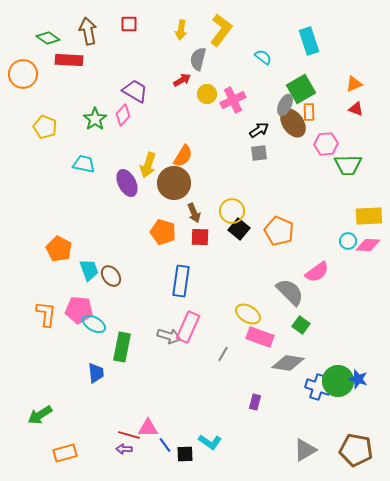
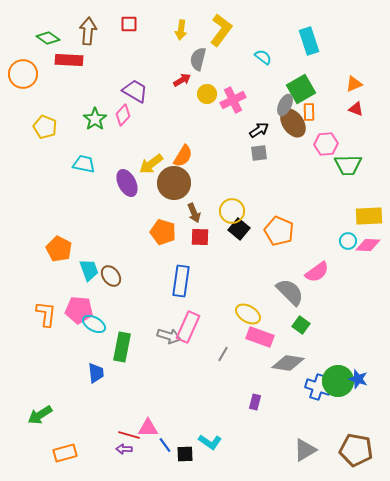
brown arrow at (88, 31): rotated 16 degrees clockwise
yellow arrow at (148, 165): moved 3 px right, 1 px up; rotated 35 degrees clockwise
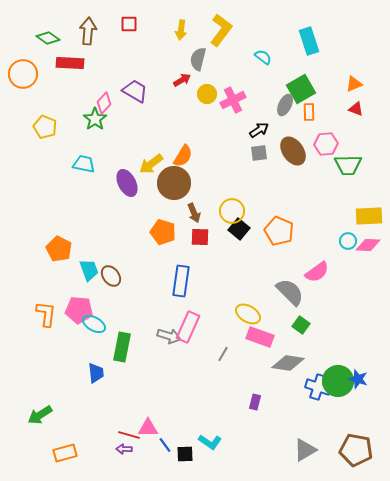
red rectangle at (69, 60): moved 1 px right, 3 px down
pink diamond at (123, 115): moved 19 px left, 12 px up
brown ellipse at (293, 123): moved 28 px down
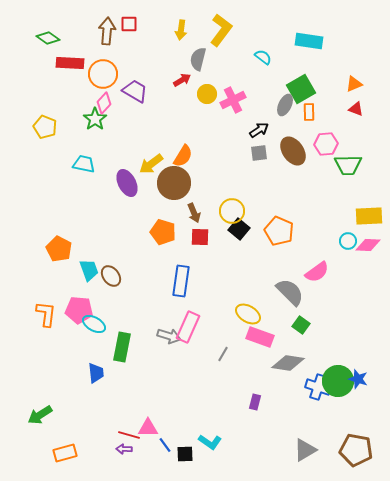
brown arrow at (88, 31): moved 19 px right
cyan rectangle at (309, 41): rotated 64 degrees counterclockwise
orange circle at (23, 74): moved 80 px right
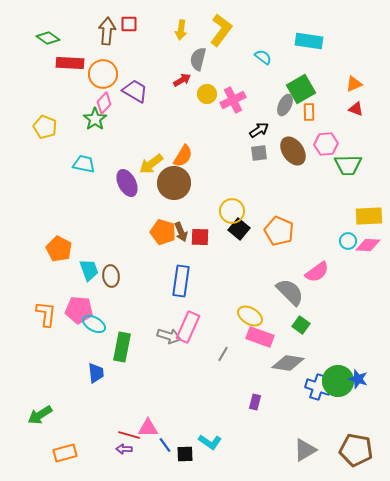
brown arrow at (194, 213): moved 13 px left, 19 px down
brown ellipse at (111, 276): rotated 30 degrees clockwise
yellow ellipse at (248, 314): moved 2 px right, 2 px down
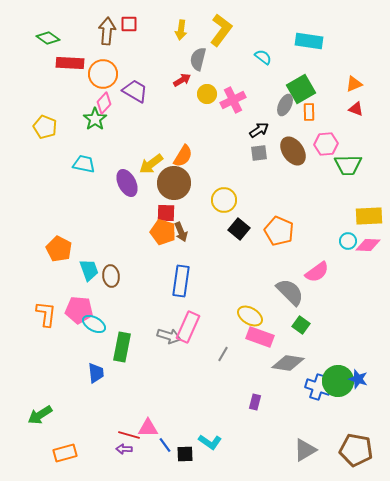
yellow circle at (232, 211): moved 8 px left, 11 px up
red square at (200, 237): moved 34 px left, 24 px up
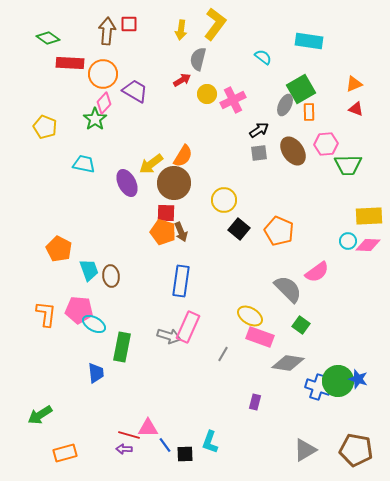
yellow L-shape at (221, 30): moved 6 px left, 6 px up
gray semicircle at (290, 292): moved 2 px left, 3 px up
cyan L-shape at (210, 442): rotated 75 degrees clockwise
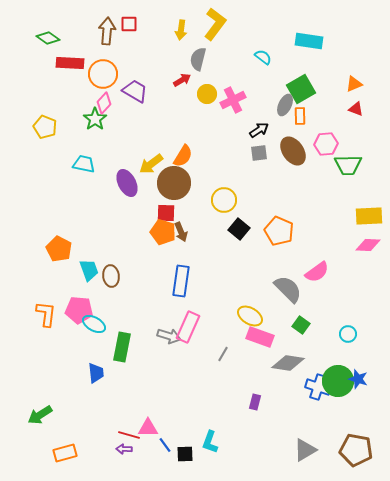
orange rectangle at (309, 112): moved 9 px left, 4 px down
cyan circle at (348, 241): moved 93 px down
